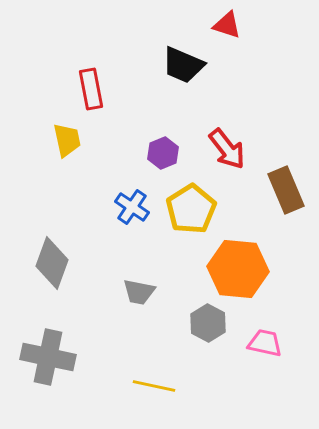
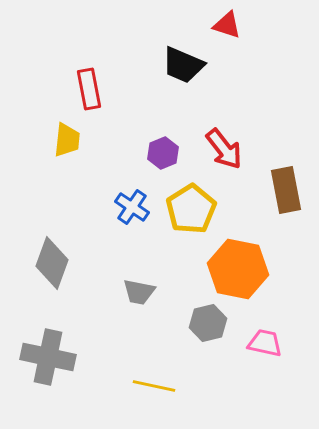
red rectangle: moved 2 px left
yellow trapezoid: rotated 18 degrees clockwise
red arrow: moved 3 px left
brown rectangle: rotated 12 degrees clockwise
orange hexagon: rotated 6 degrees clockwise
gray hexagon: rotated 18 degrees clockwise
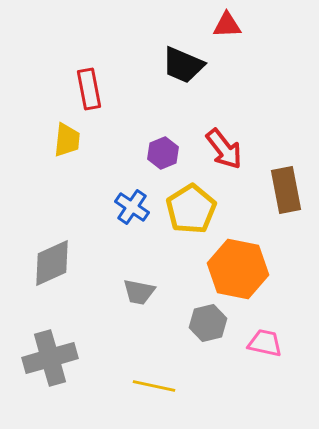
red triangle: rotated 20 degrees counterclockwise
gray diamond: rotated 45 degrees clockwise
gray cross: moved 2 px right, 1 px down; rotated 28 degrees counterclockwise
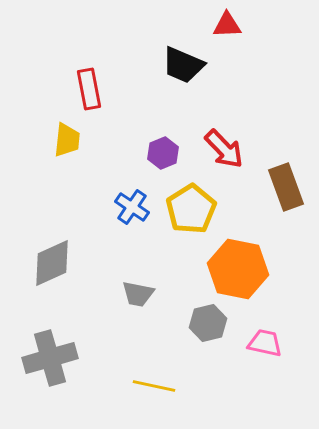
red arrow: rotated 6 degrees counterclockwise
brown rectangle: moved 3 px up; rotated 9 degrees counterclockwise
gray trapezoid: moved 1 px left, 2 px down
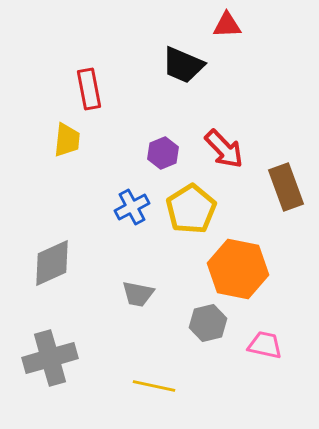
blue cross: rotated 28 degrees clockwise
pink trapezoid: moved 2 px down
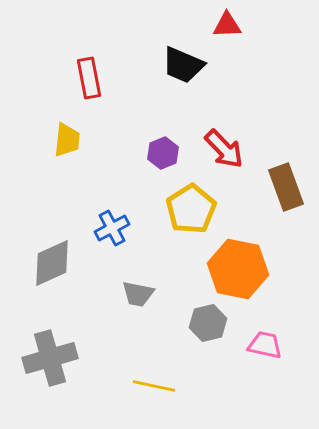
red rectangle: moved 11 px up
blue cross: moved 20 px left, 21 px down
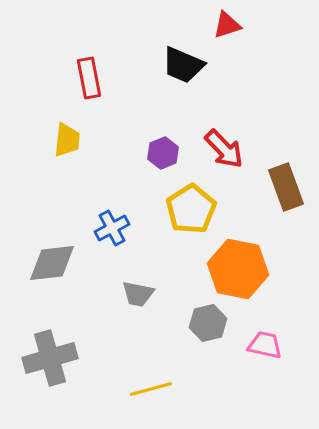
red triangle: rotated 16 degrees counterclockwise
gray diamond: rotated 18 degrees clockwise
yellow line: moved 3 px left, 3 px down; rotated 27 degrees counterclockwise
